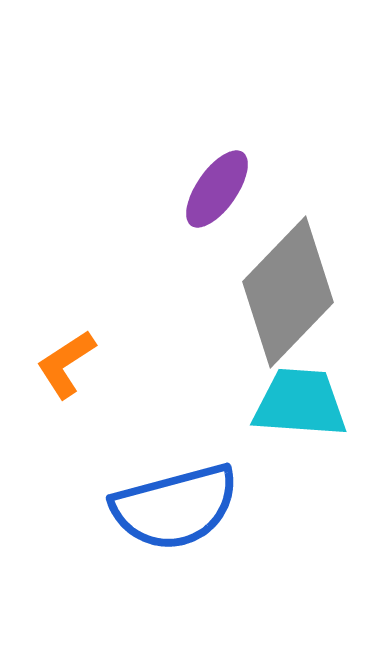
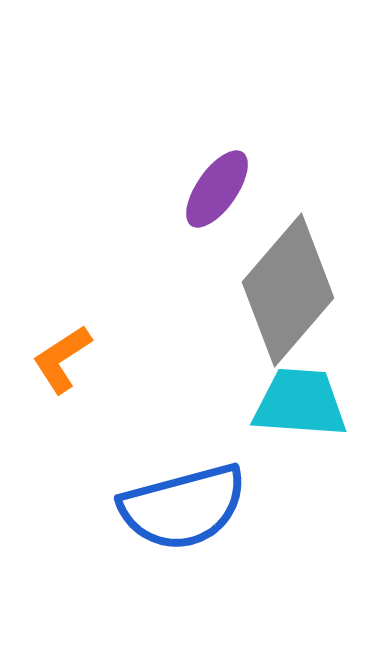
gray diamond: moved 2 px up; rotated 3 degrees counterclockwise
orange L-shape: moved 4 px left, 5 px up
blue semicircle: moved 8 px right
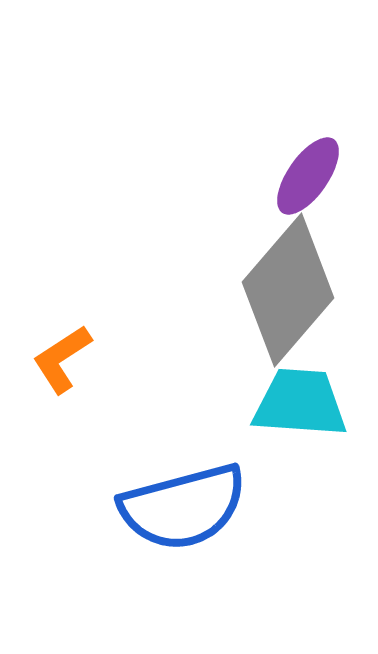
purple ellipse: moved 91 px right, 13 px up
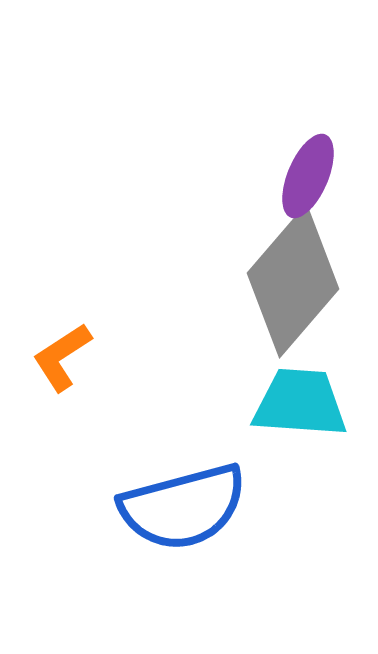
purple ellipse: rotated 12 degrees counterclockwise
gray diamond: moved 5 px right, 9 px up
orange L-shape: moved 2 px up
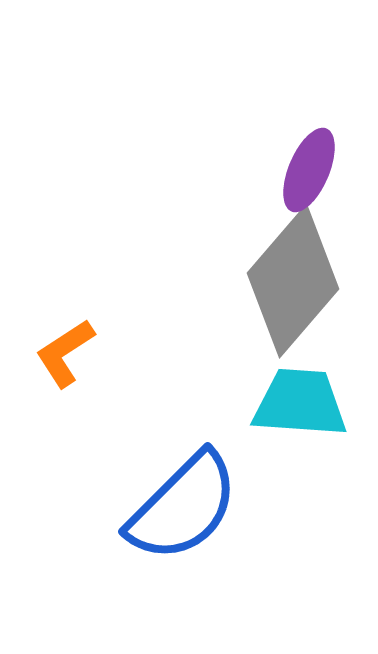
purple ellipse: moved 1 px right, 6 px up
orange L-shape: moved 3 px right, 4 px up
blue semicircle: rotated 30 degrees counterclockwise
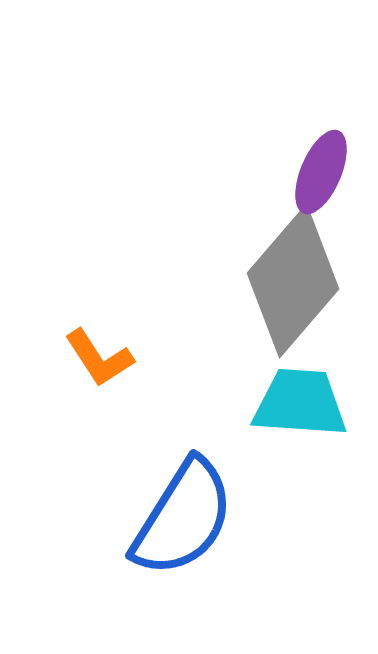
purple ellipse: moved 12 px right, 2 px down
orange L-shape: moved 34 px right, 5 px down; rotated 90 degrees counterclockwise
blue semicircle: moved 11 px down; rotated 13 degrees counterclockwise
